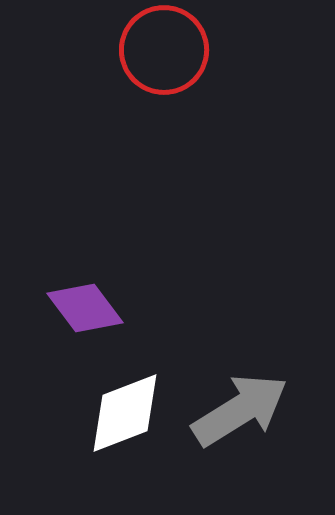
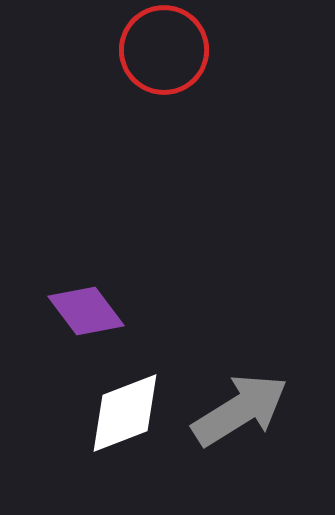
purple diamond: moved 1 px right, 3 px down
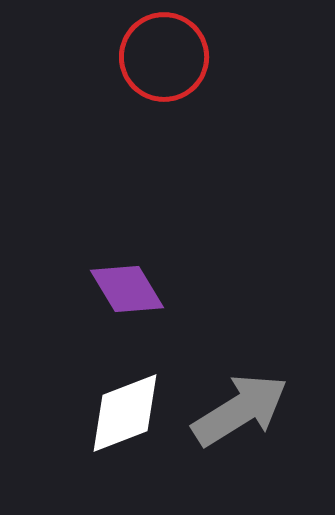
red circle: moved 7 px down
purple diamond: moved 41 px right, 22 px up; rotated 6 degrees clockwise
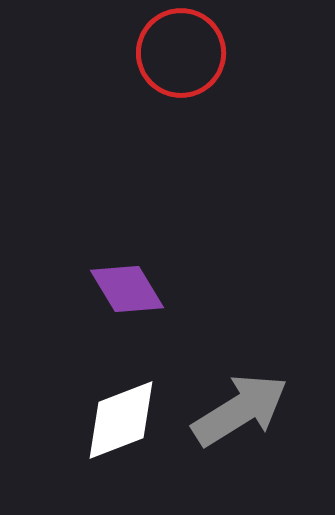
red circle: moved 17 px right, 4 px up
white diamond: moved 4 px left, 7 px down
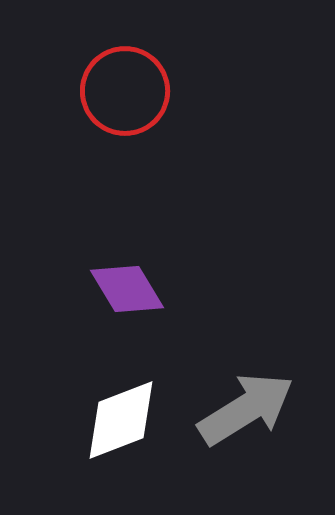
red circle: moved 56 px left, 38 px down
gray arrow: moved 6 px right, 1 px up
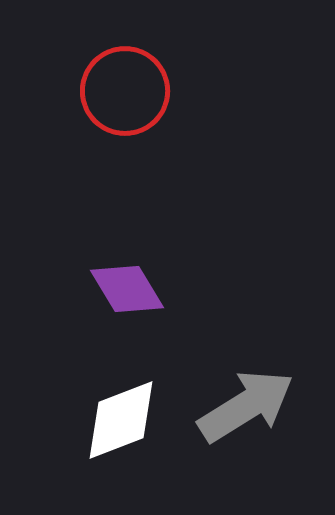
gray arrow: moved 3 px up
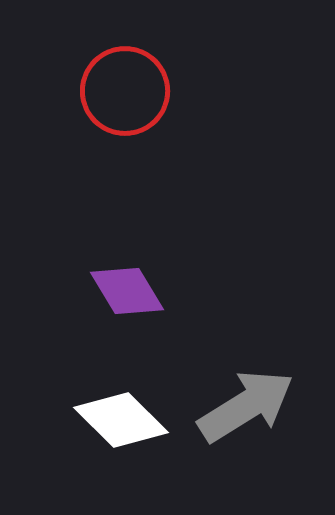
purple diamond: moved 2 px down
white diamond: rotated 66 degrees clockwise
